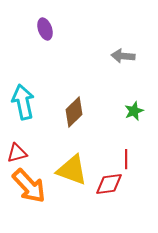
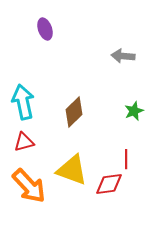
red triangle: moved 7 px right, 11 px up
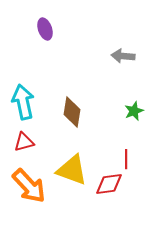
brown diamond: moved 2 px left; rotated 36 degrees counterclockwise
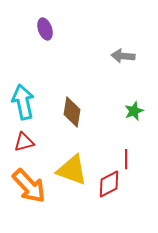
red diamond: rotated 20 degrees counterclockwise
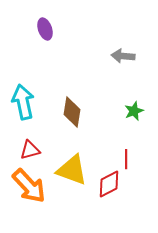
red triangle: moved 6 px right, 8 px down
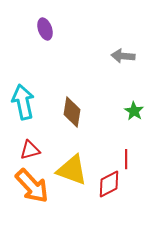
green star: rotated 18 degrees counterclockwise
orange arrow: moved 3 px right
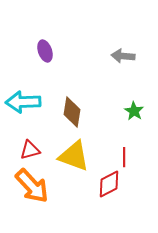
purple ellipse: moved 22 px down
cyan arrow: rotated 80 degrees counterclockwise
red line: moved 2 px left, 2 px up
yellow triangle: moved 2 px right, 14 px up
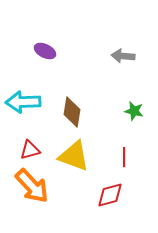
purple ellipse: rotated 45 degrees counterclockwise
green star: rotated 18 degrees counterclockwise
red diamond: moved 1 px right, 11 px down; rotated 12 degrees clockwise
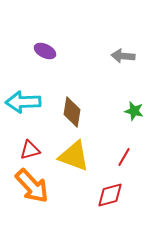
red line: rotated 30 degrees clockwise
